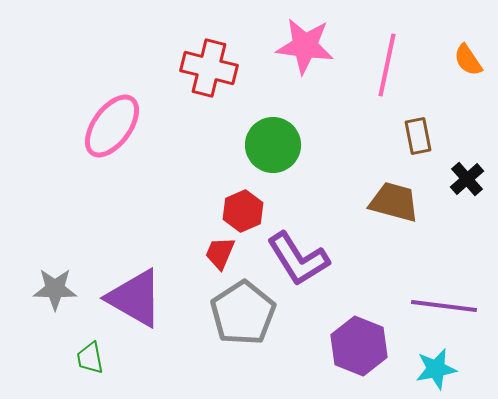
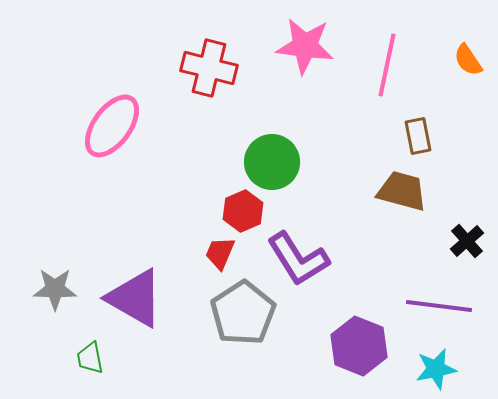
green circle: moved 1 px left, 17 px down
black cross: moved 62 px down
brown trapezoid: moved 8 px right, 11 px up
purple line: moved 5 px left
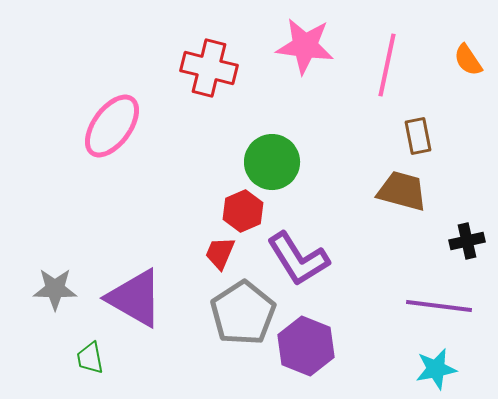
black cross: rotated 28 degrees clockwise
purple hexagon: moved 53 px left
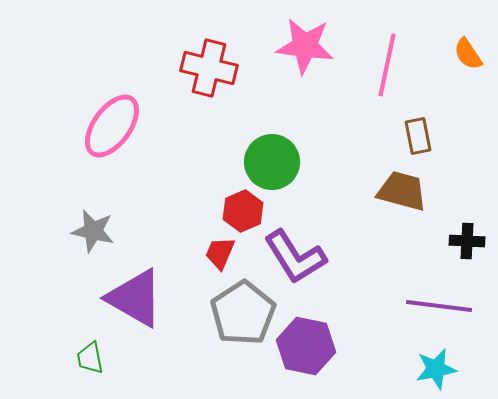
orange semicircle: moved 6 px up
black cross: rotated 16 degrees clockwise
purple L-shape: moved 3 px left, 2 px up
gray star: moved 38 px right, 58 px up; rotated 12 degrees clockwise
purple hexagon: rotated 10 degrees counterclockwise
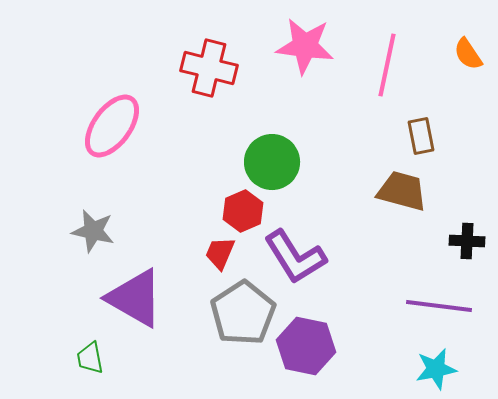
brown rectangle: moved 3 px right
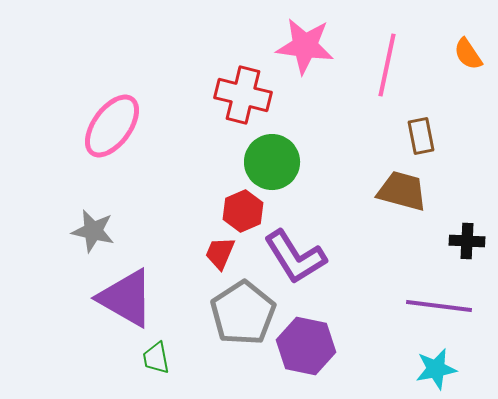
red cross: moved 34 px right, 27 px down
purple triangle: moved 9 px left
green trapezoid: moved 66 px right
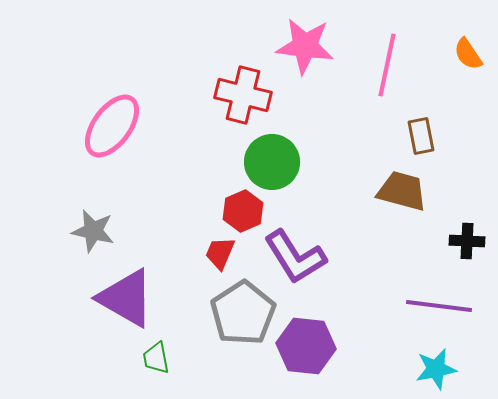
purple hexagon: rotated 6 degrees counterclockwise
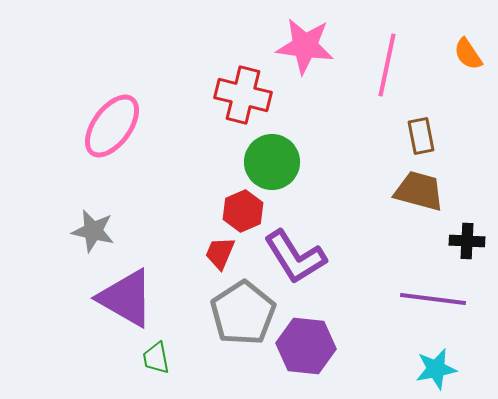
brown trapezoid: moved 17 px right
purple line: moved 6 px left, 7 px up
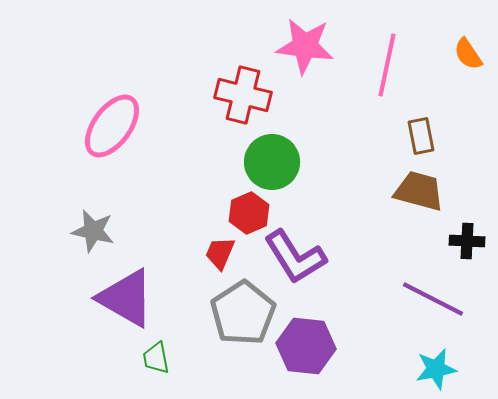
red hexagon: moved 6 px right, 2 px down
purple line: rotated 20 degrees clockwise
